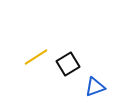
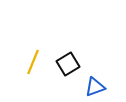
yellow line: moved 3 px left, 5 px down; rotated 35 degrees counterclockwise
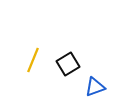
yellow line: moved 2 px up
